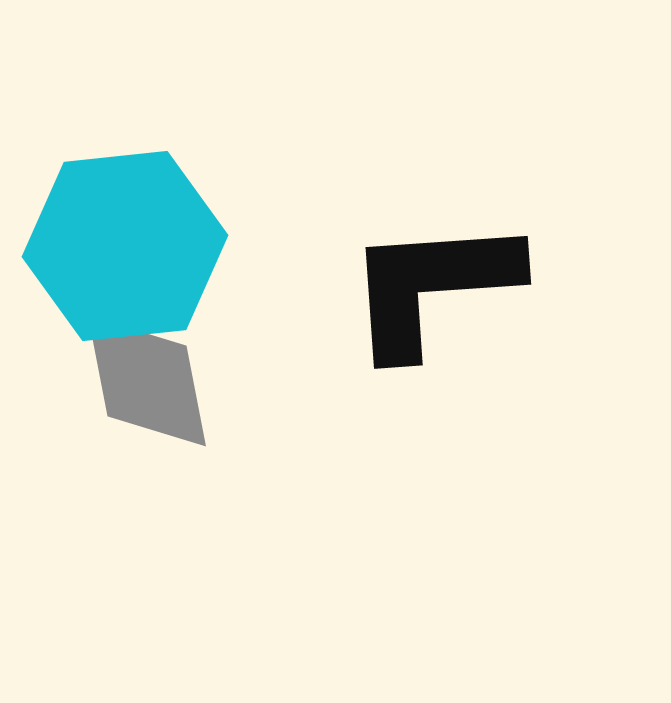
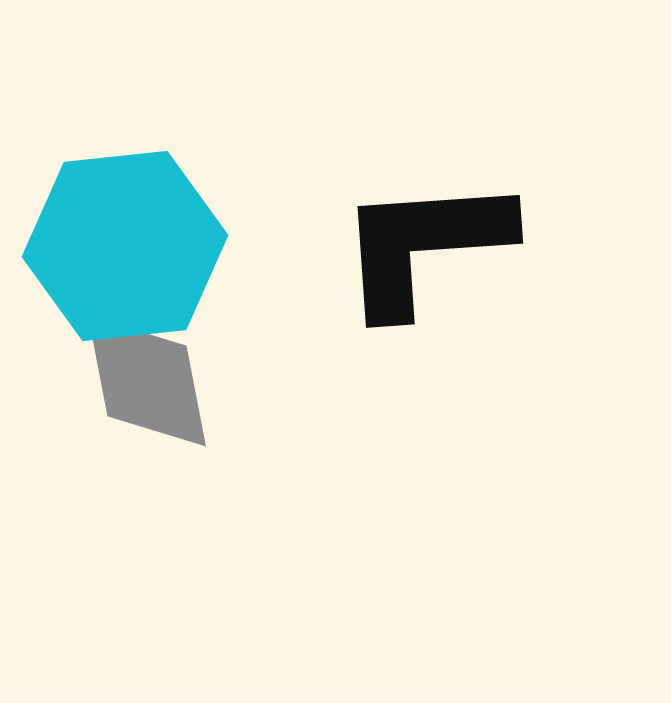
black L-shape: moved 8 px left, 41 px up
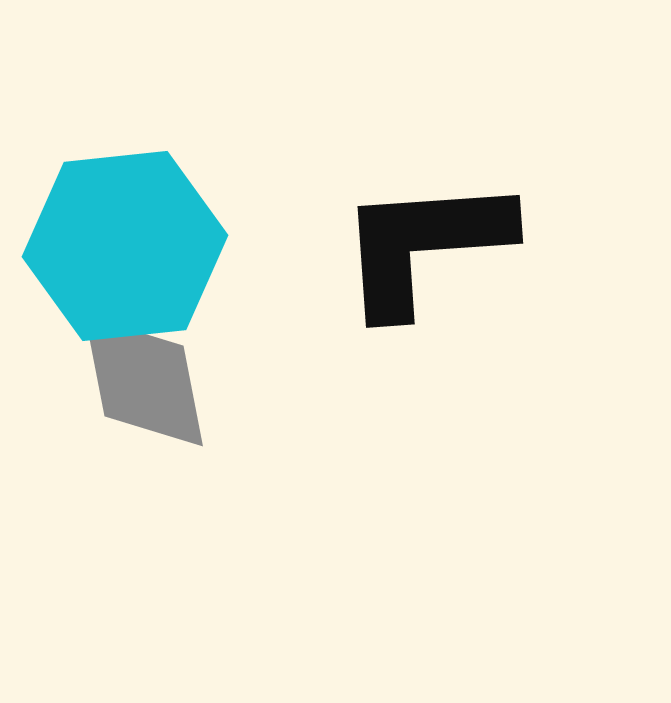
gray diamond: moved 3 px left
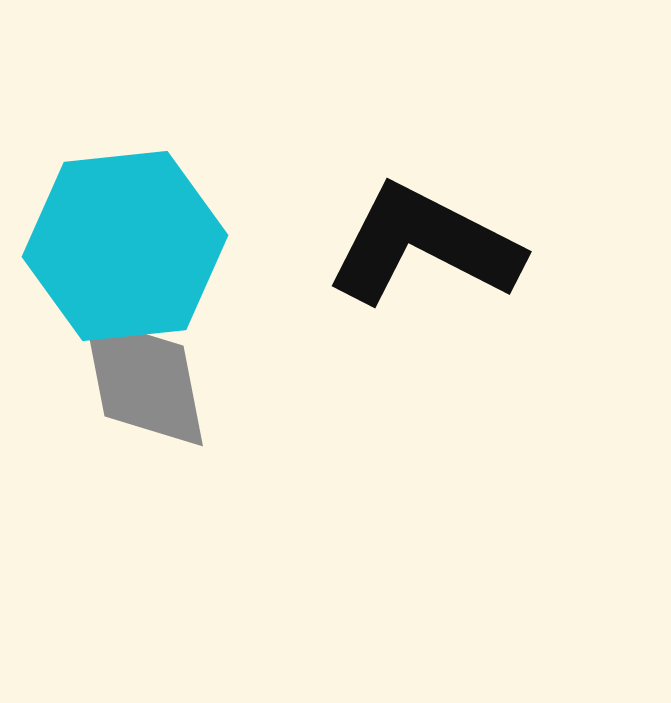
black L-shape: rotated 31 degrees clockwise
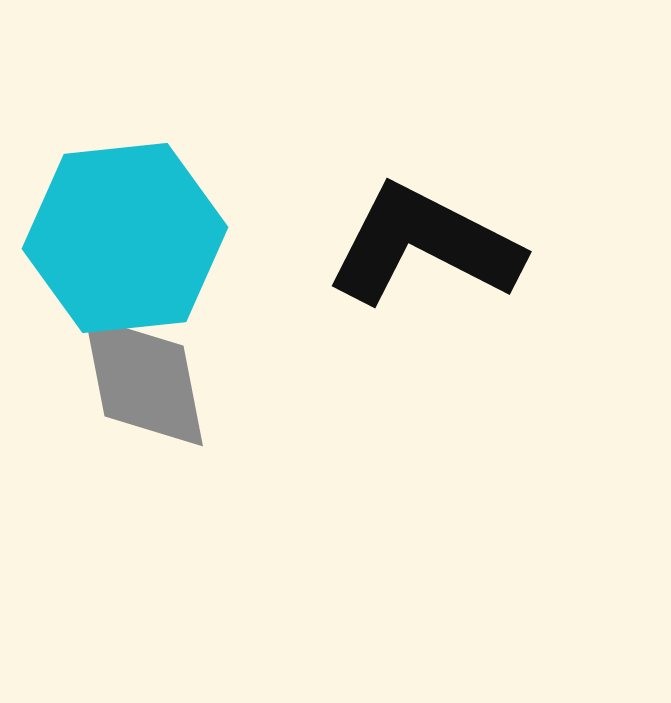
cyan hexagon: moved 8 px up
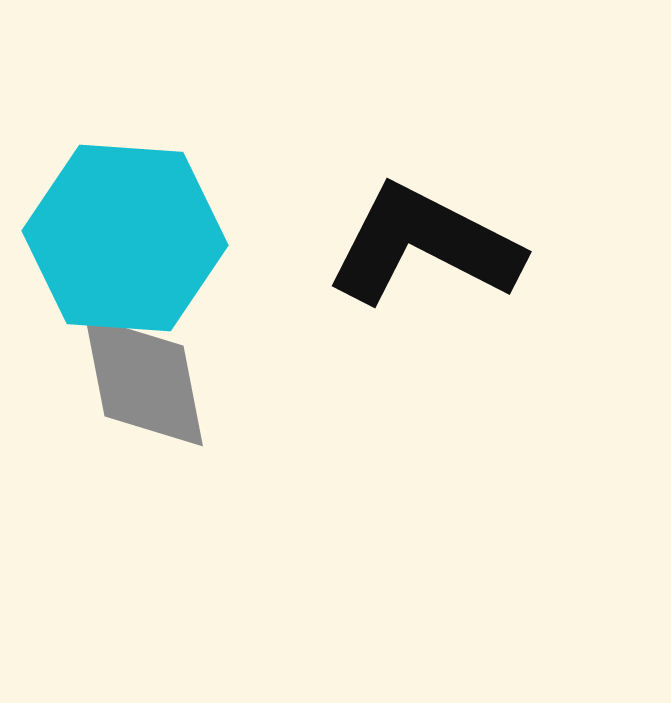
cyan hexagon: rotated 10 degrees clockwise
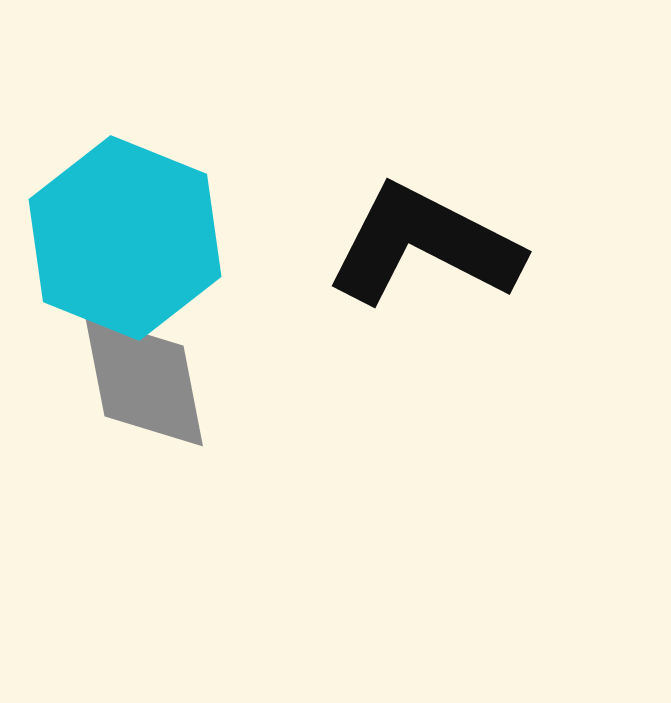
cyan hexagon: rotated 18 degrees clockwise
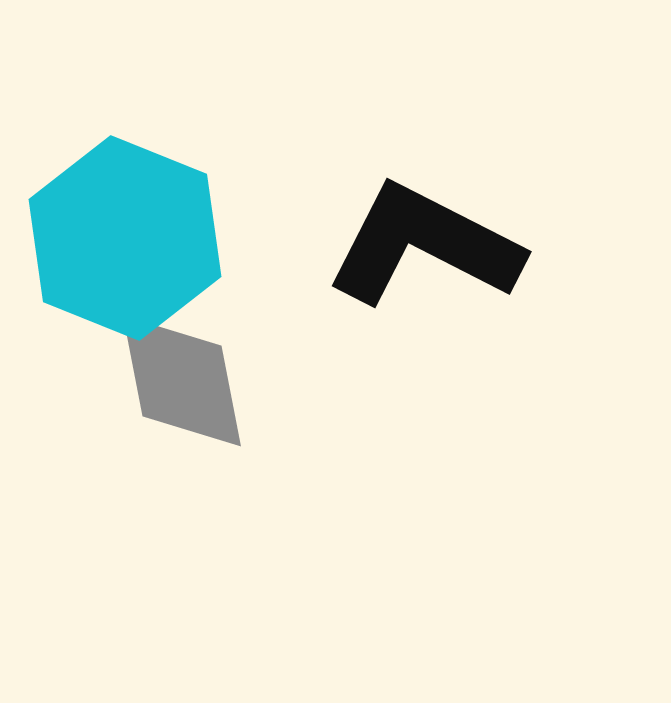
gray diamond: moved 38 px right
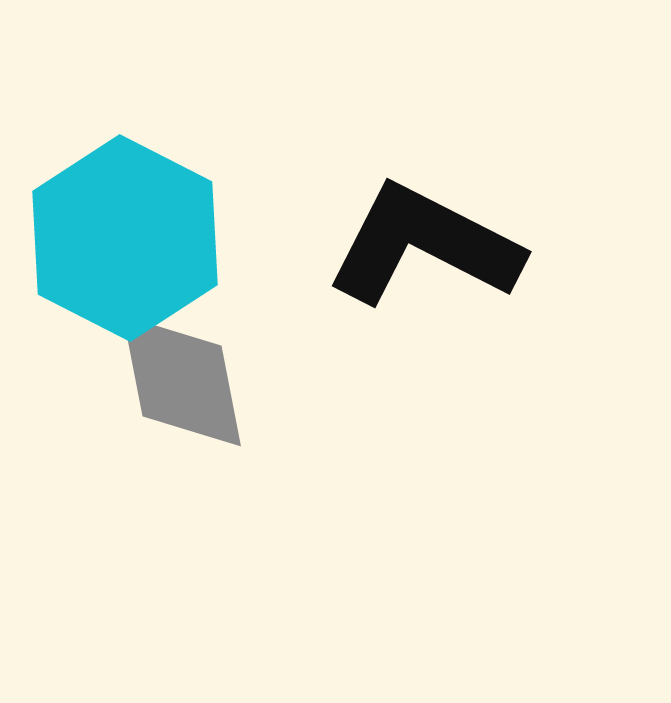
cyan hexagon: rotated 5 degrees clockwise
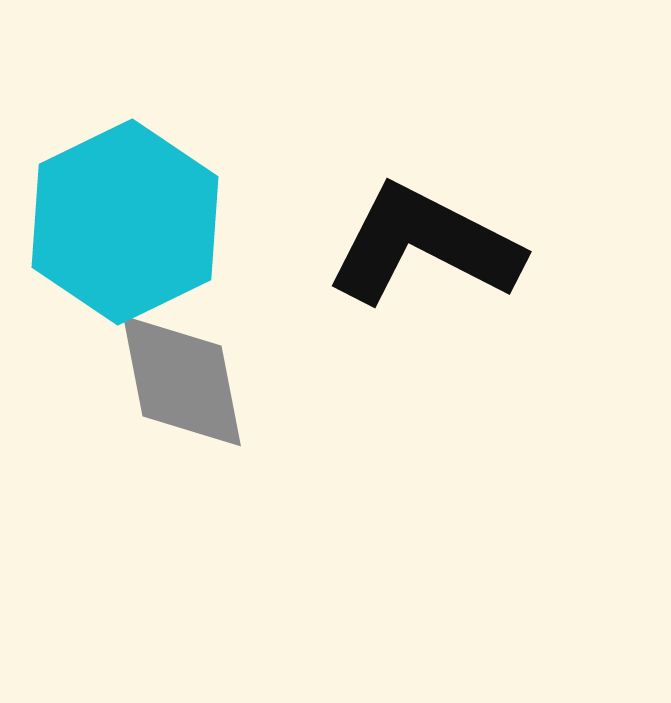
cyan hexagon: moved 16 px up; rotated 7 degrees clockwise
